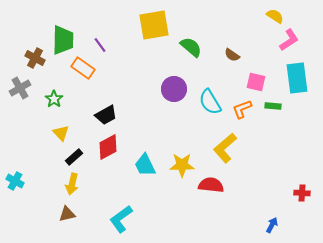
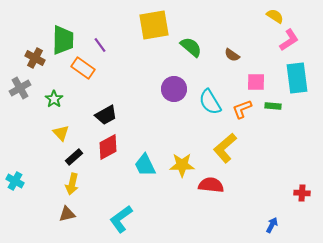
pink square: rotated 12 degrees counterclockwise
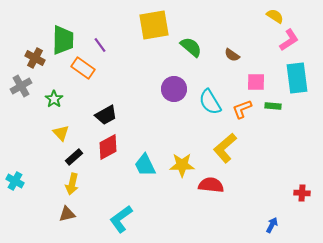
gray cross: moved 1 px right, 2 px up
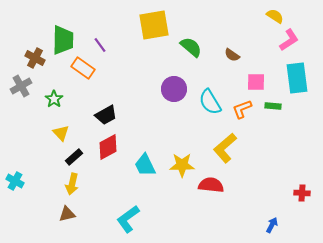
cyan L-shape: moved 7 px right
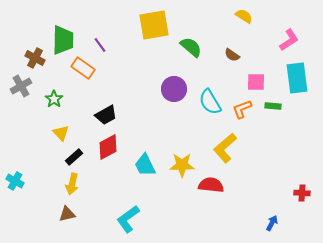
yellow semicircle: moved 31 px left
blue arrow: moved 2 px up
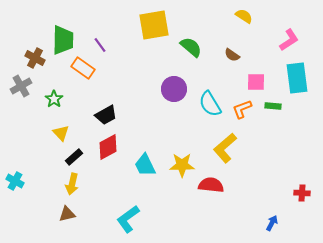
cyan semicircle: moved 2 px down
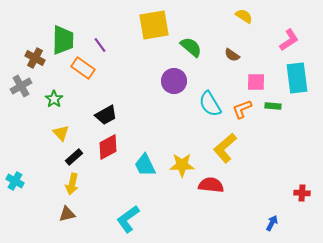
purple circle: moved 8 px up
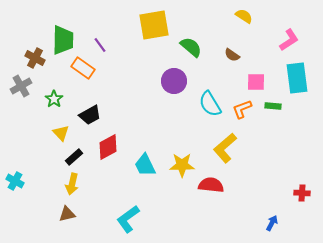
black trapezoid: moved 16 px left
